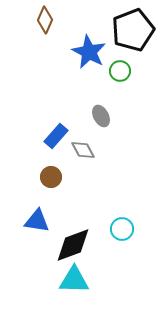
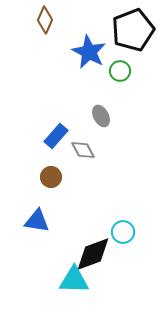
cyan circle: moved 1 px right, 3 px down
black diamond: moved 20 px right, 9 px down
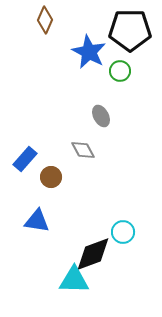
black pentagon: moved 3 px left; rotated 21 degrees clockwise
blue rectangle: moved 31 px left, 23 px down
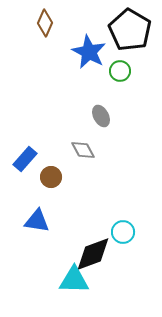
brown diamond: moved 3 px down
black pentagon: rotated 30 degrees clockwise
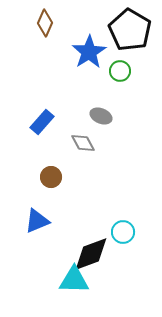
blue star: rotated 12 degrees clockwise
gray ellipse: rotated 40 degrees counterclockwise
gray diamond: moved 7 px up
blue rectangle: moved 17 px right, 37 px up
blue triangle: rotated 32 degrees counterclockwise
black diamond: moved 2 px left
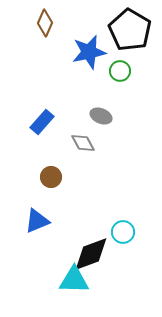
blue star: rotated 20 degrees clockwise
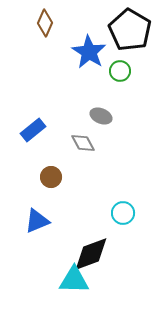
blue star: rotated 28 degrees counterclockwise
blue rectangle: moved 9 px left, 8 px down; rotated 10 degrees clockwise
cyan circle: moved 19 px up
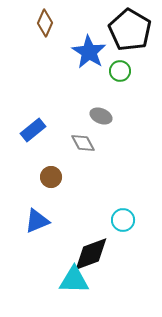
cyan circle: moved 7 px down
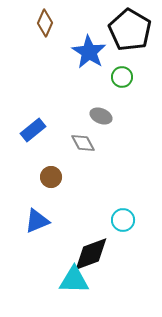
green circle: moved 2 px right, 6 px down
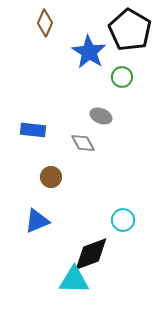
blue rectangle: rotated 45 degrees clockwise
